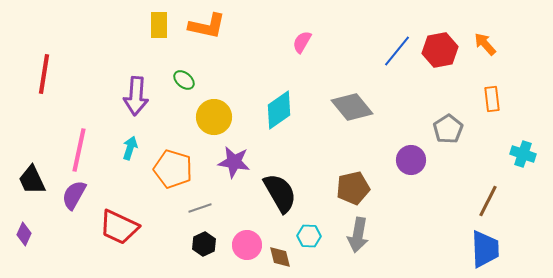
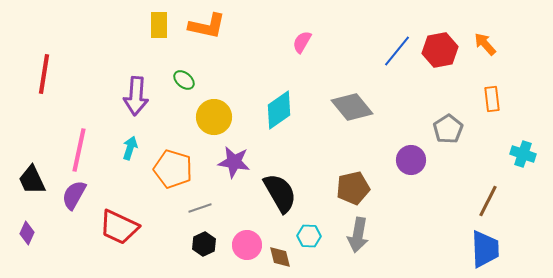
purple diamond: moved 3 px right, 1 px up
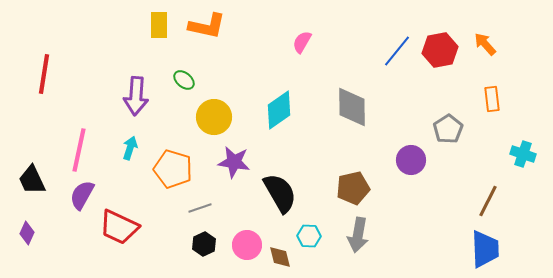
gray diamond: rotated 39 degrees clockwise
purple semicircle: moved 8 px right
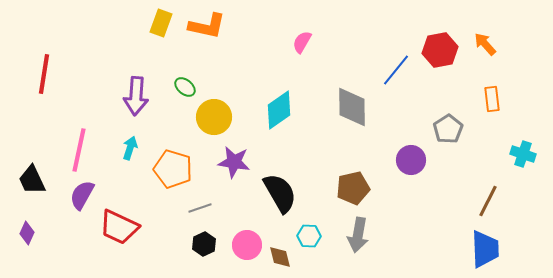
yellow rectangle: moved 2 px right, 2 px up; rotated 20 degrees clockwise
blue line: moved 1 px left, 19 px down
green ellipse: moved 1 px right, 7 px down
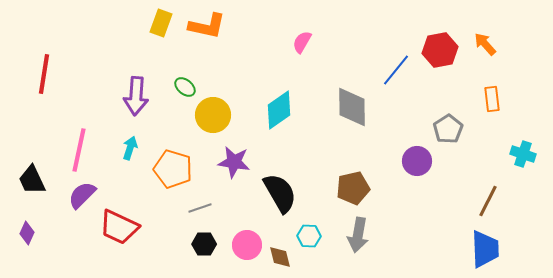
yellow circle: moved 1 px left, 2 px up
purple circle: moved 6 px right, 1 px down
purple semicircle: rotated 16 degrees clockwise
black hexagon: rotated 25 degrees clockwise
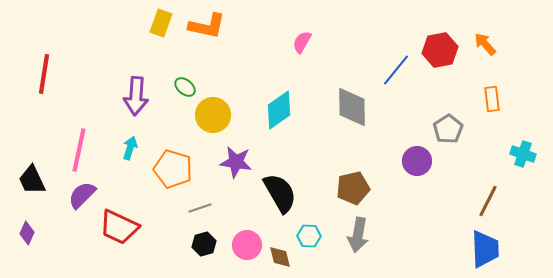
purple star: moved 2 px right
black hexagon: rotated 15 degrees counterclockwise
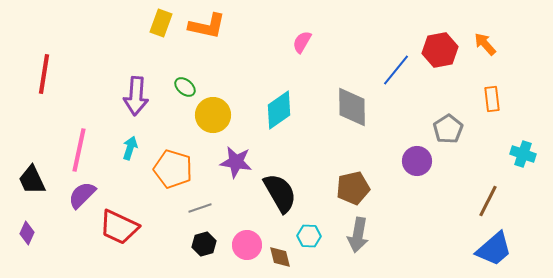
blue trapezoid: moved 9 px right; rotated 51 degrees clockwise
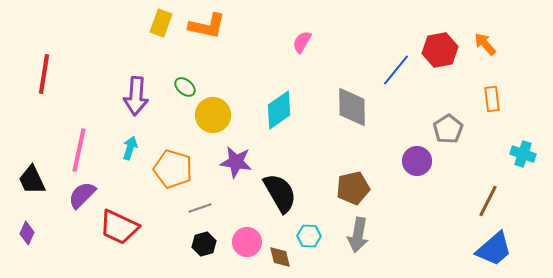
pink circle: moved 3 px up
